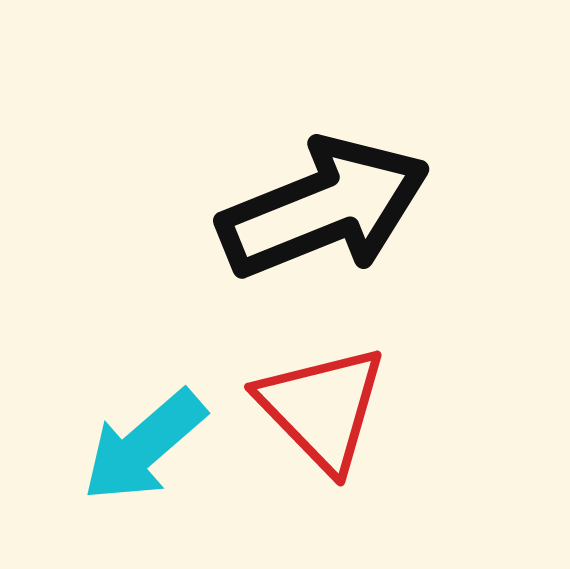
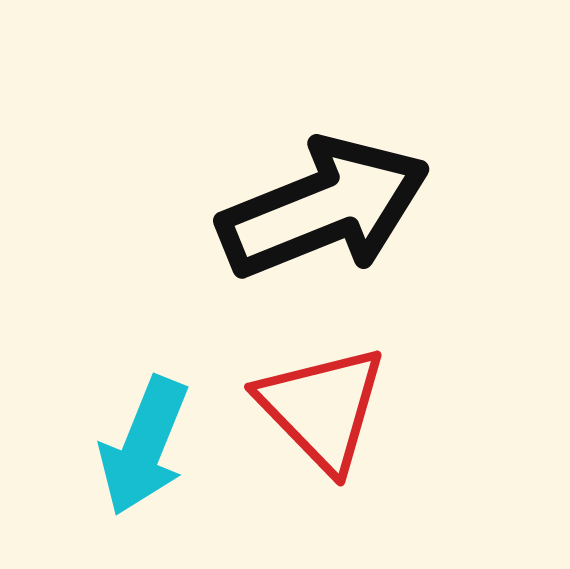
cyan arrow: rotated 27 degrees counterclockwise
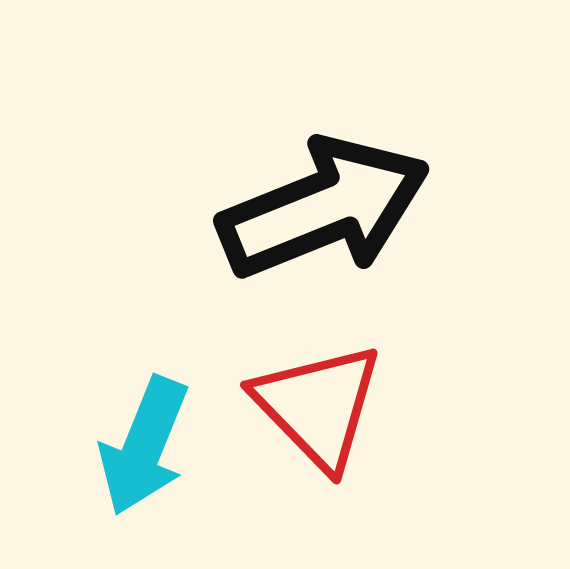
red triangle: moved 4 px left, 2 px up
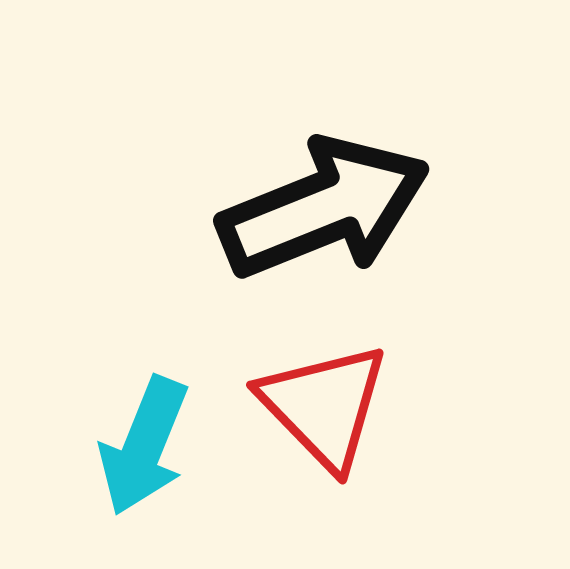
red triangle: moved 6 px right
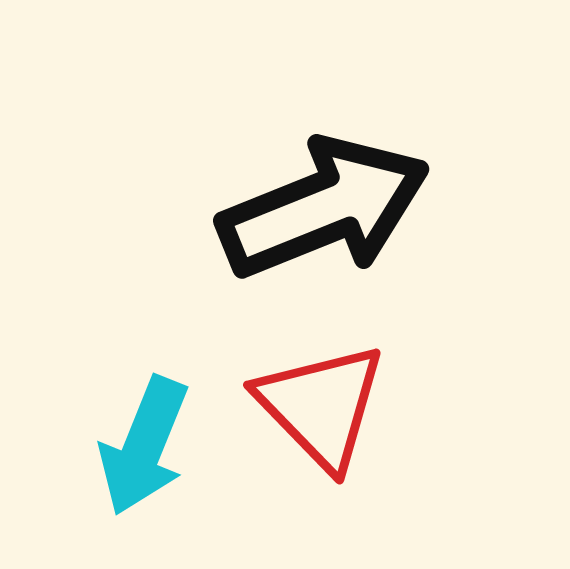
red triangle: moved 3 px left
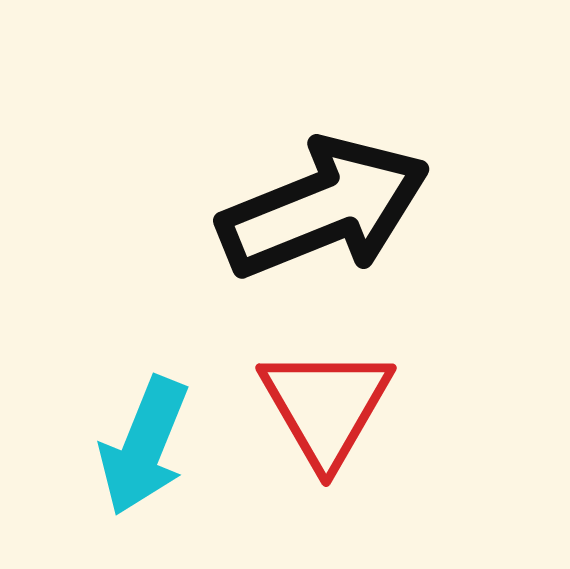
red triangle: moved 5 px right; rotated 14 degrees clockwise
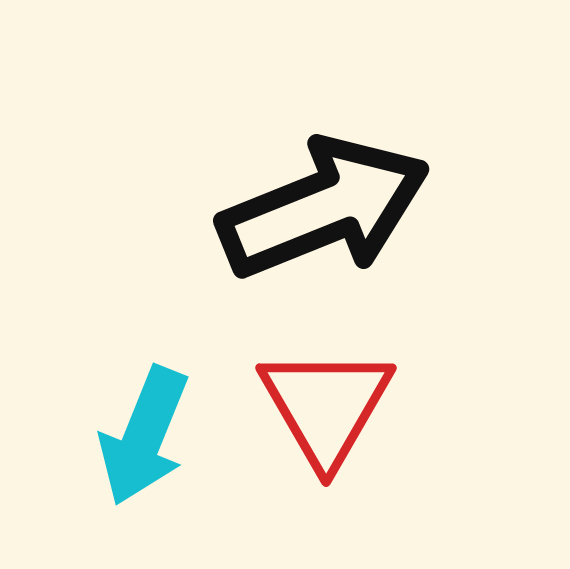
cyan arrow: moved 10 px up
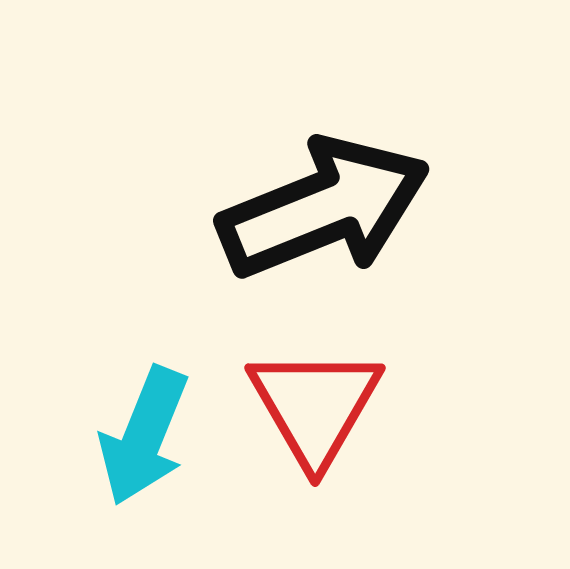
red triangle: moved 11 px left
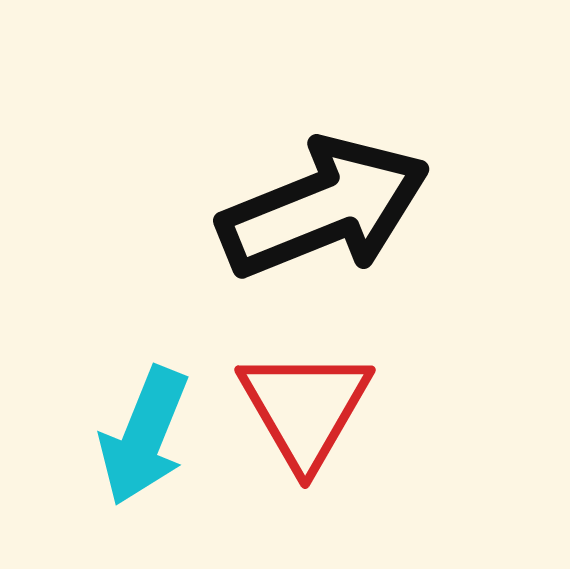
red triangle: moved 10 px left, 2 px down
